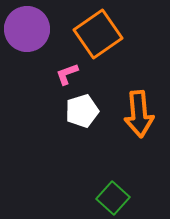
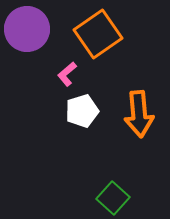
pink L-shape: rotated 20 degrees counterclockwise
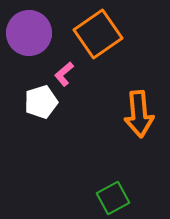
purple circle: moved 2 px right, 4 px down
pink L-shape: moved 3 px left
white pentagon: moved 41 px left, 9 px up
green square: rotated 20 degrees clockwise
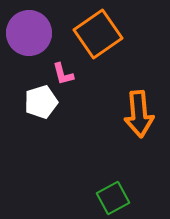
pink L-shape: moved 1 px left; rotated 65 degrees counterclockwise
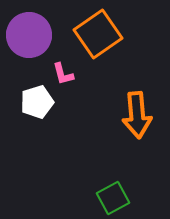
purple circle: moved 2 px down
white pentagon: moved 4 px left
orange arrow: moved 2 px left, 1 px down
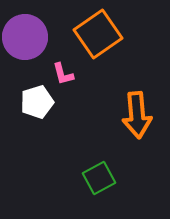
purple circle: moved 4 px left, 2 px down
green square: moved 14 px left, 20 px up
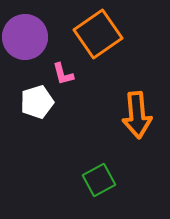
green square: moved 2 px down
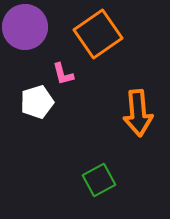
purple circle: moved 10 px up
orange arrow: moved 1 px right, 2 px up
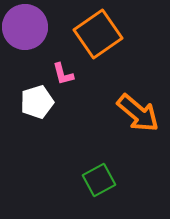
orange arrow: rotated 45 degrees counterclockwise
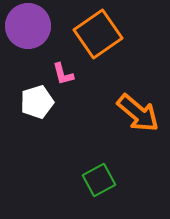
purple circle: moved 3 px right, 1 px up
